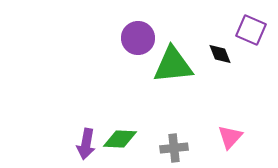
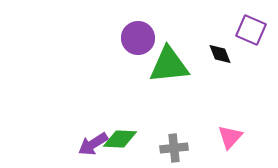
green triangle: moved 4 px left
purple arrow: moved 7 px right; rotated 48 degrees clockwise
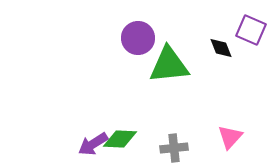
black diamond: moved 1 px right, 6 px up
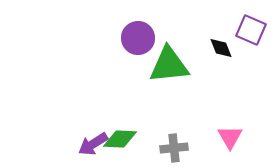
pink triangle: rotated 12 degrees counterclockwise
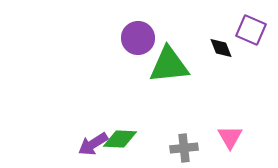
gray cross: moved 10 px right
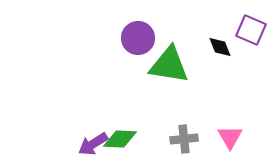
black diamond: moved 1 px left, 1 px up
green triangle: rotated 15 degrees clockwise
gray cross: moved 9 px up
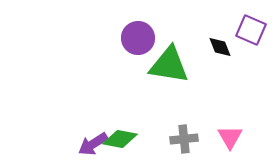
green diamond: rotated 8 degrees clockwise
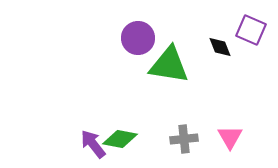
purple arrow: rotated 84 degrees clockwise
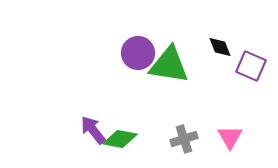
purple square: moved 36 px down
purple circle: moved 15 px down
gray cross: rotated 12 degrees counterclockwise
purple arrow: moved 14 px up
